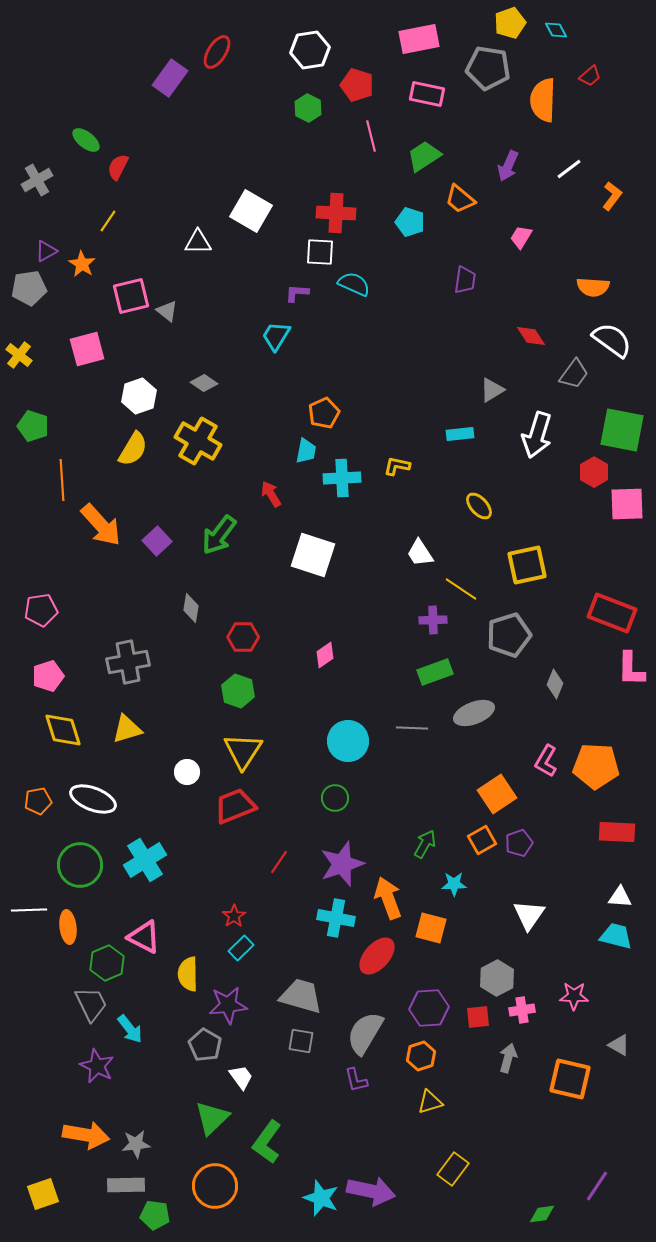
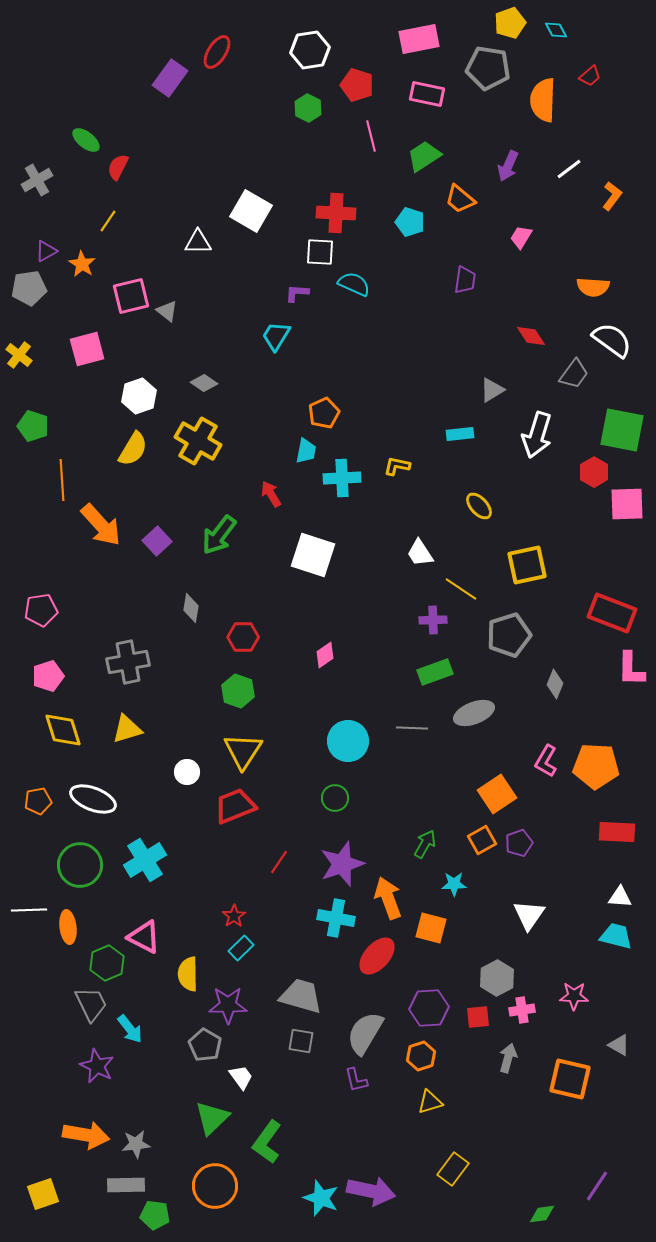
purple star at (228, 1005): rotated 6 degrees clockwise
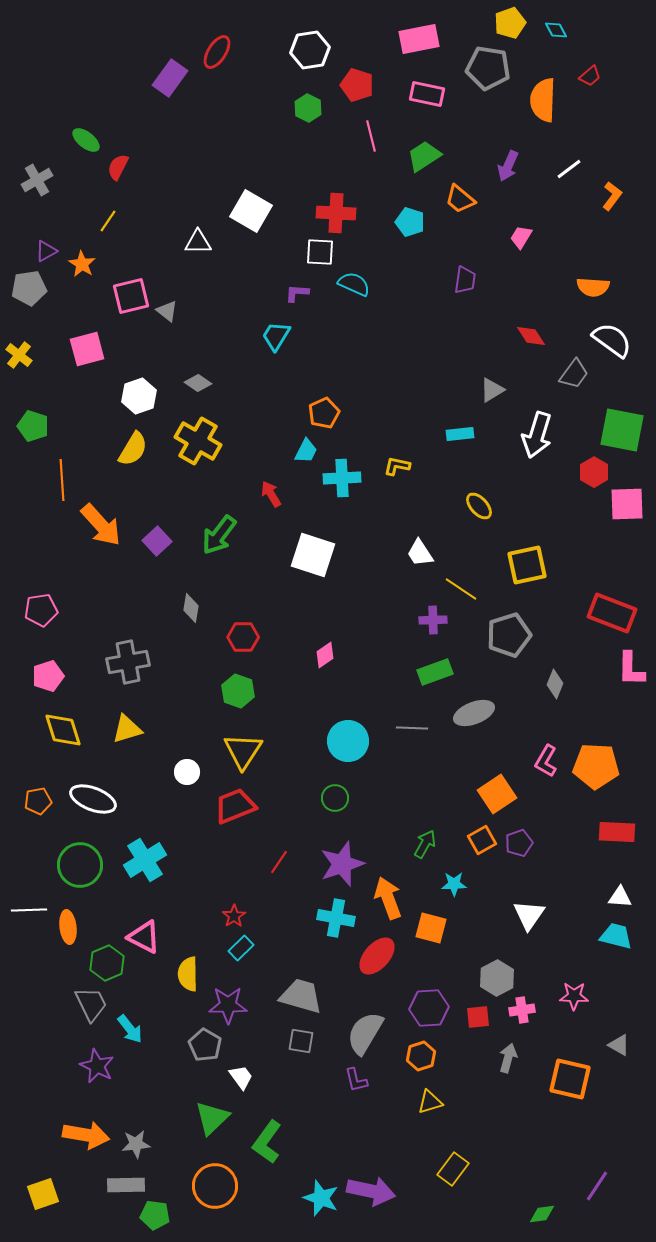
gray diamond at (204, 383): moved 6 px left
cyan trapezoid at (306, 451): rotated 16 degrees clockwise
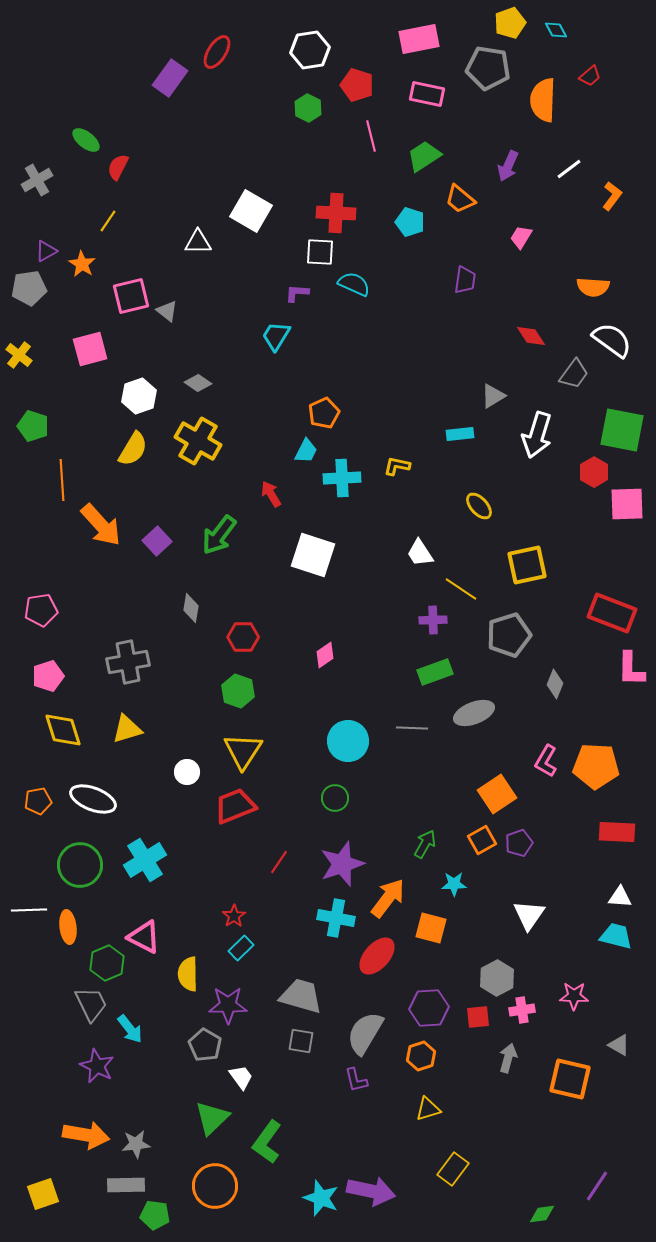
pink square at (87, 349): moved 3 px right
gray triangle at (492, 390): moved 1 px right, 6 px down
orange arrow at (388, 898): rotated 57 degrees clockwise
yellow triangle at (430, 1102): moved 2 px left, 7 px down
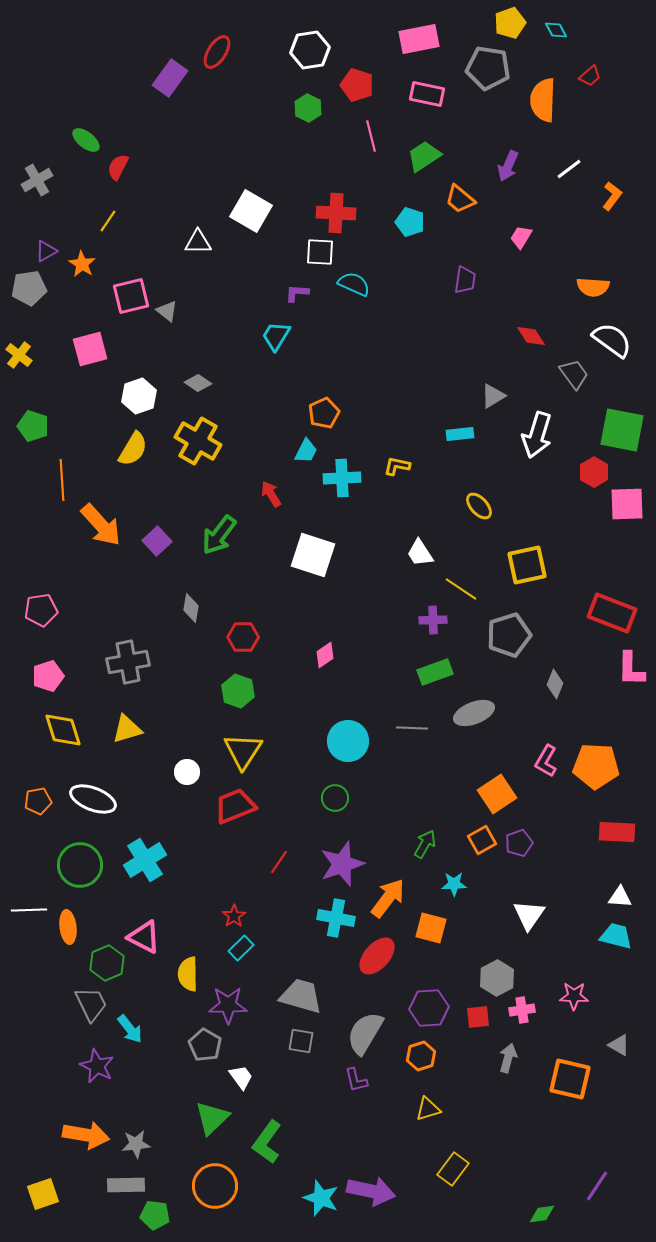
gray trapezoid at (574, 374): rotated 72 degrees counterclockwise
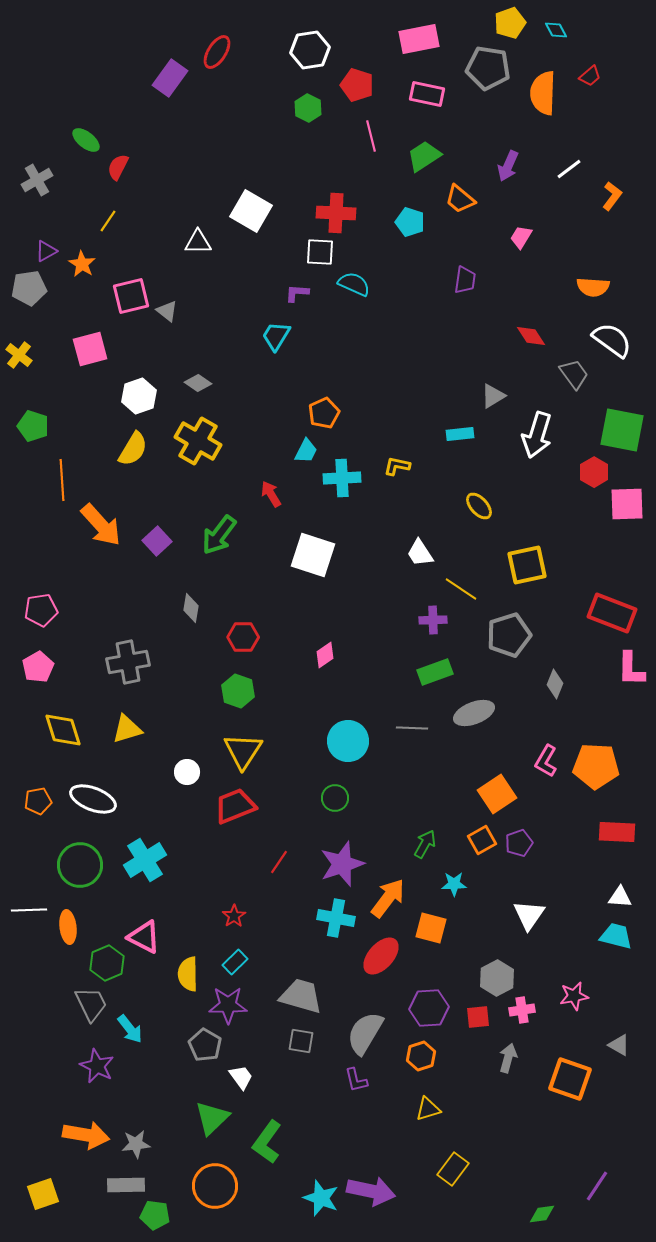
orange semicircle at (543, 100): moved 7 px up
pink pentagon at (48, 676): moved 10 px left, 9 px up; rotated 12 degrees counterclockwise
cyan rectangle at (241, 948): moved 6 px left, 14 px down
red ellipse at (377, 956): moved 4 px right
pink star at (574, 996): rotated 12 degrees counterclockwise
orange square at (570, 1079): rotated 6 degrees clockwise
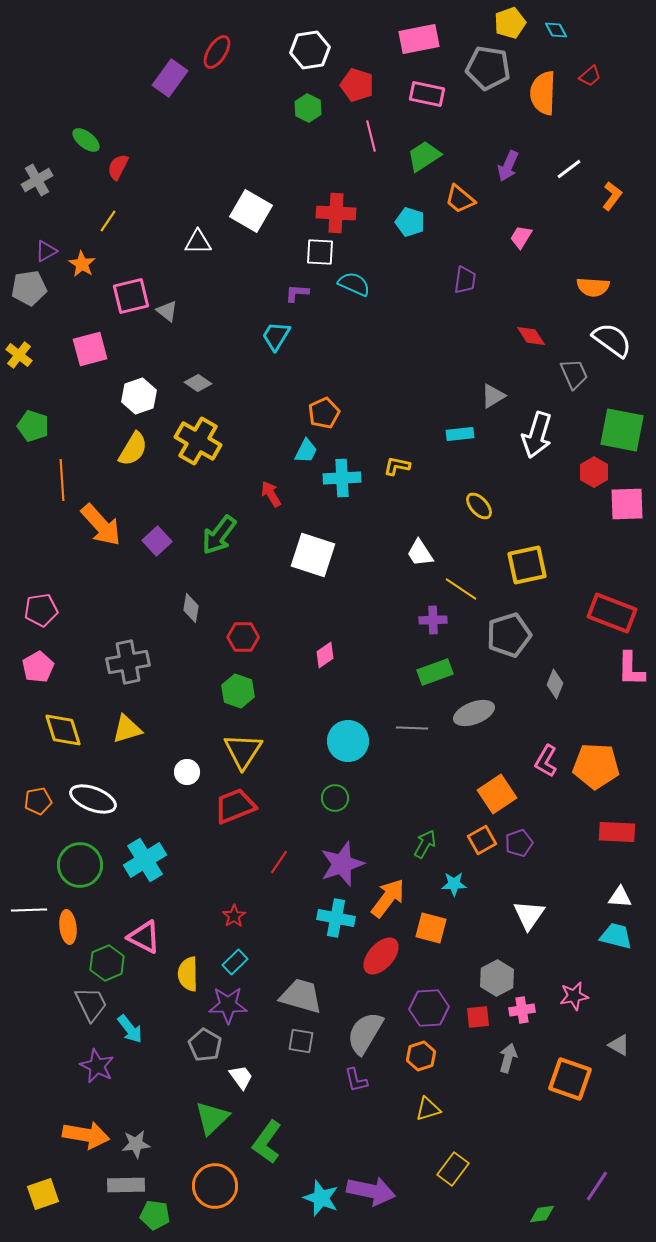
gray trapezoid at (574, 374): rotated 12 degrees clockwise
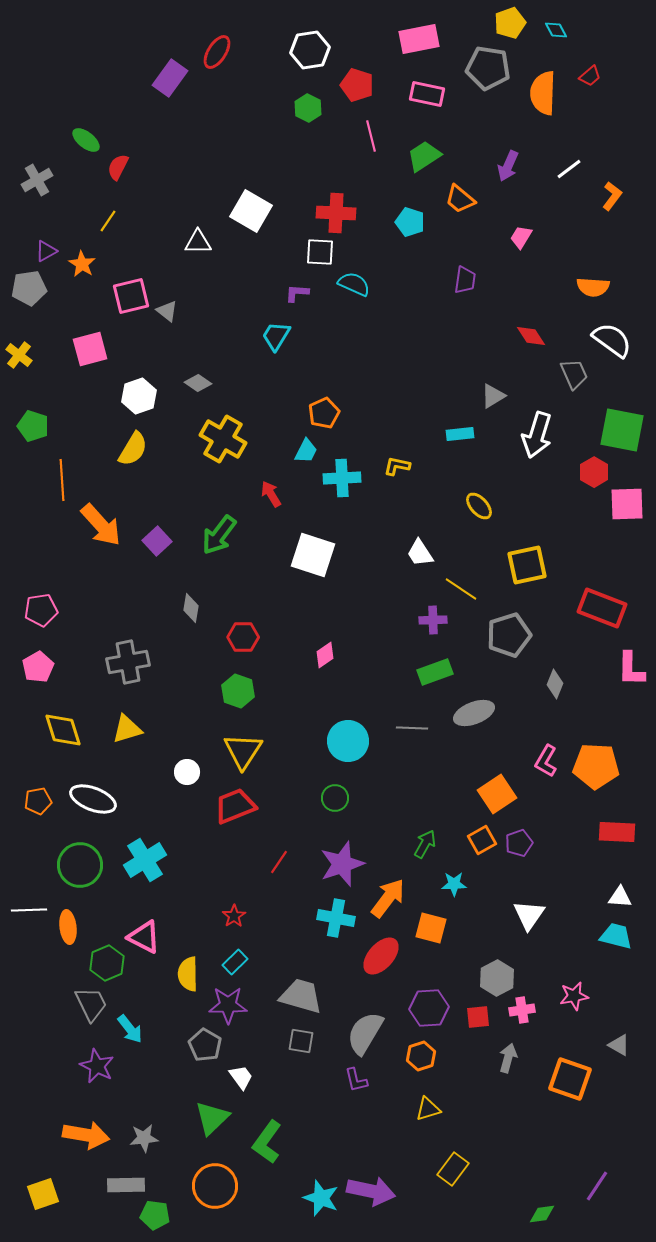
yellow cross at (198, 441): moved 25 px right, 2 px up
red rectangle at (612, 613): moved 10 px left, 5 px up
gray star at (136, 1144): moved 8 px right, 6 px up
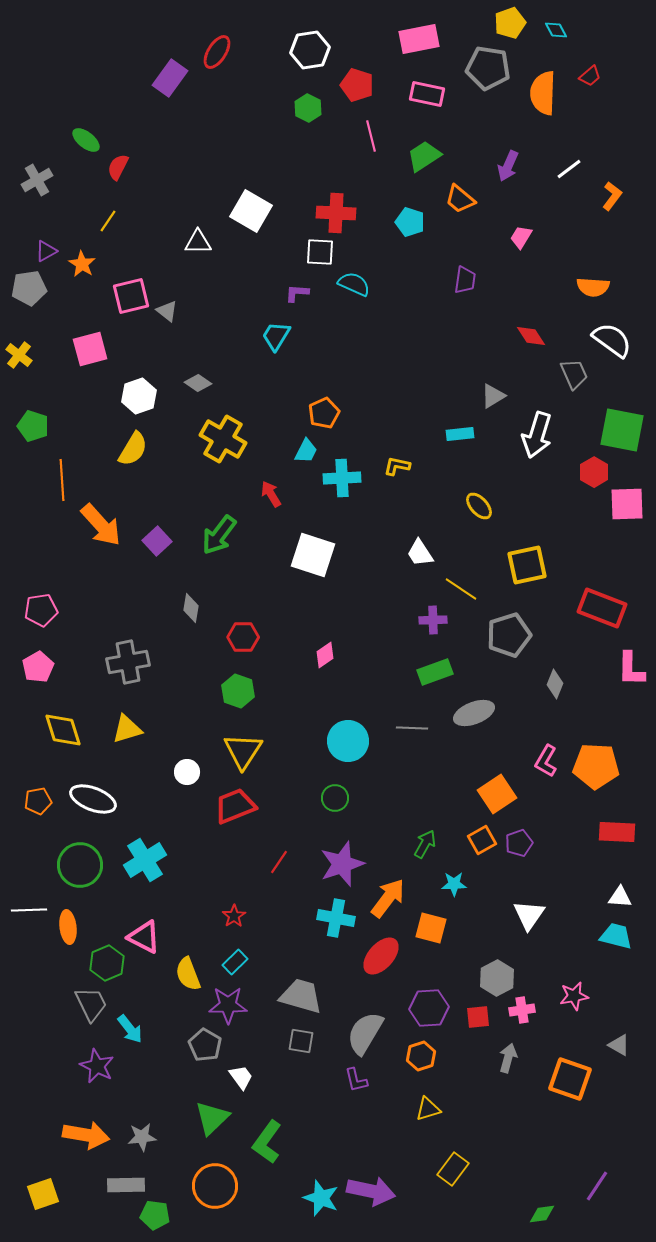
yellow semicircle at (188, 974): rotated 20 degrees counterclockwise
gray star at (144, 1138): moved 2 px left, 1 px up
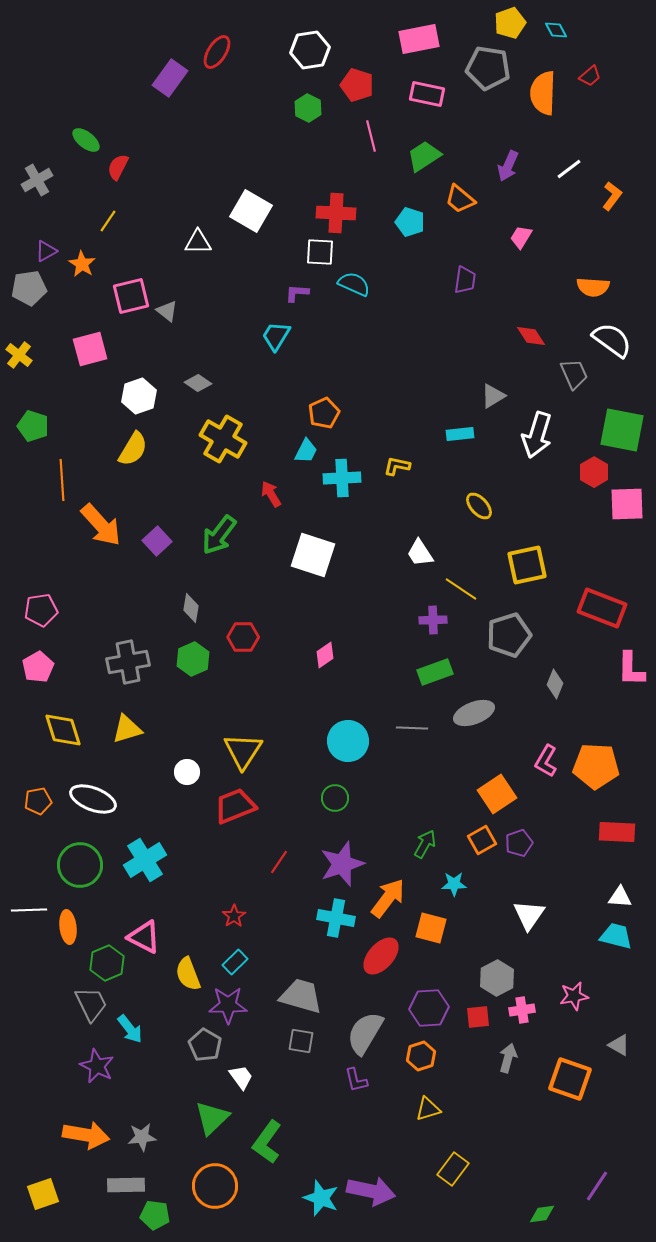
green hexagon at (238, 691): moved 45 px left, 32 px up; rotated 16 degrees clockwise
